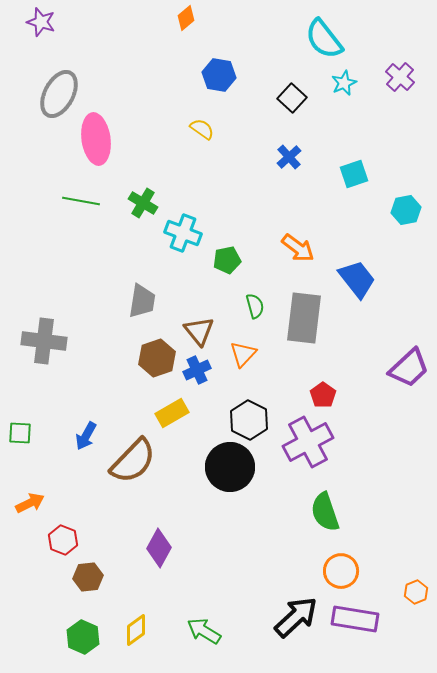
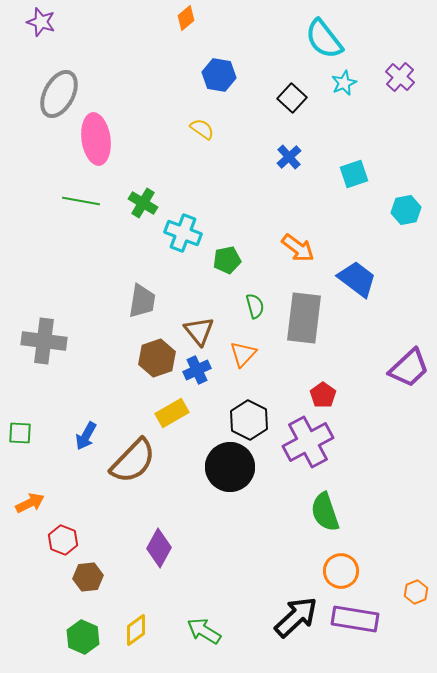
blue trapezoid at (357, 279): rotated 15 degrees counterclockwise
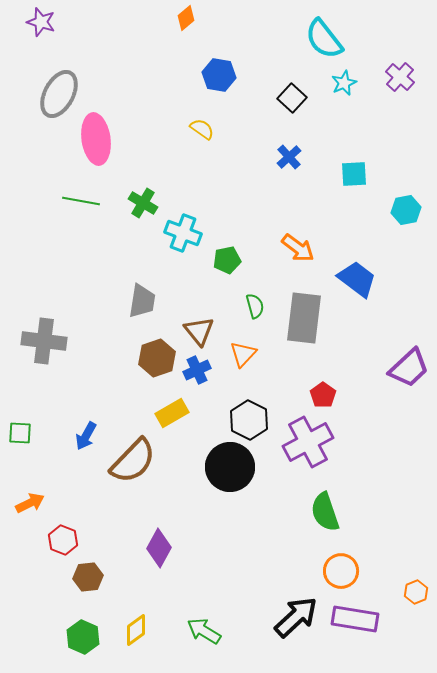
cyan square at (354, 174): rotated 16 degrees clockwise
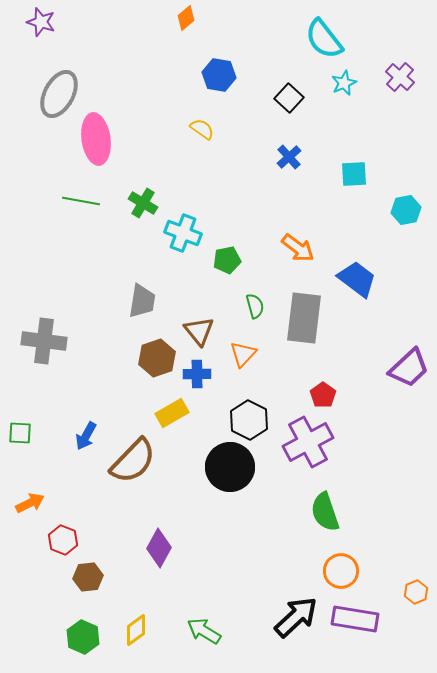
black square at (292, 98): moved 3 px left
blue cross at (197, 370): moved 4 px down; rotated 24 degrees clockwise
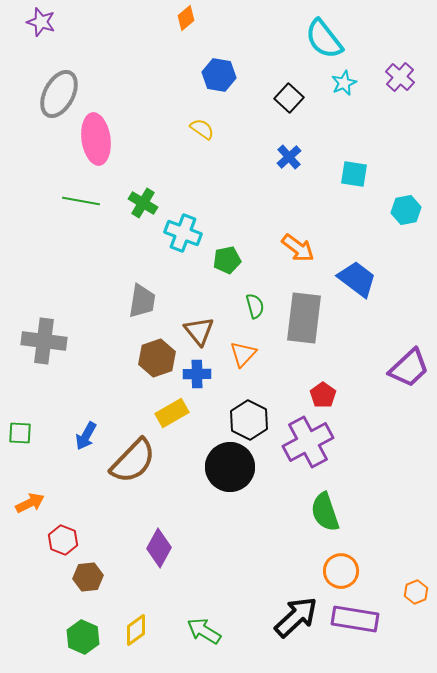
cyan square at (354, 174): rotated 12 degrees clockwise
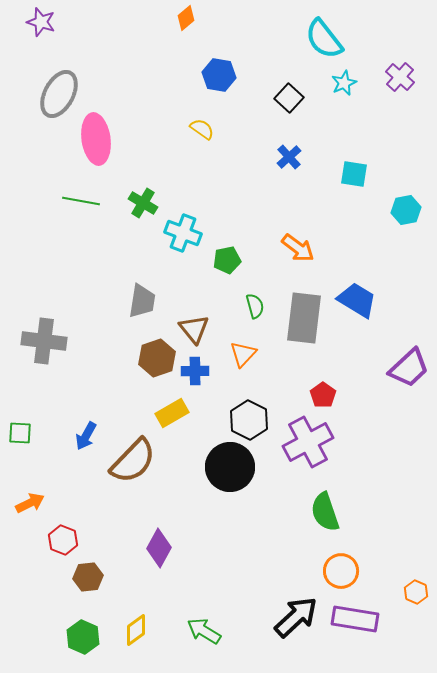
blue trapezoid at (357, 279): moved 21 px down; rotated 6 degrees counterclockwise
brown triangle at (199, 331): moved 5 px left, 2 px up
blue cross at (197, 374): moved 2 px left, 3 px up
orange hexagon at (416, 592): rotated 15 degrees counterclockwise
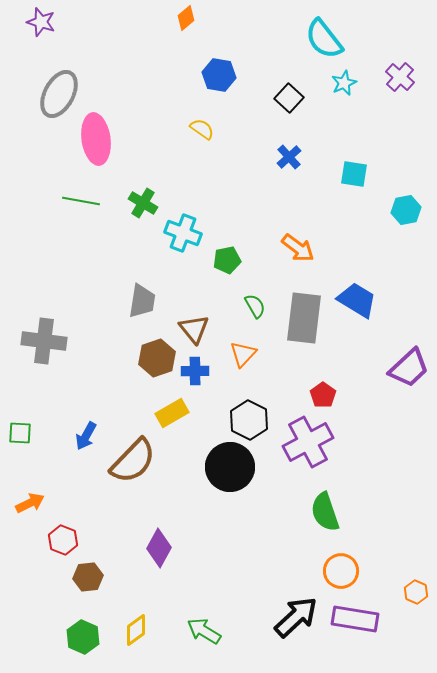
green semicircle at (255, 306): rotated 15 degrees counterclockwise
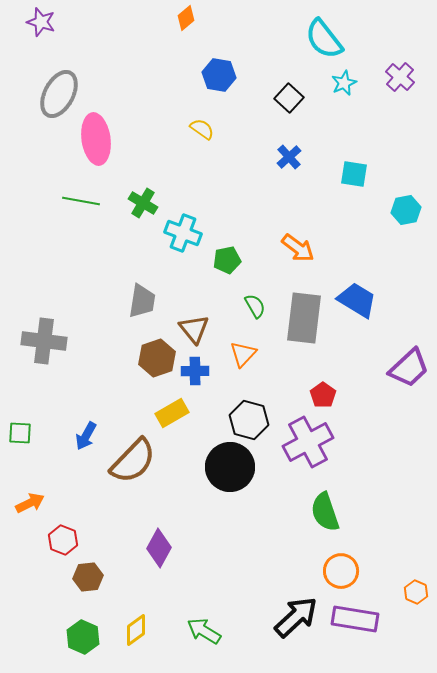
black hexagon at (249, 420): rotated 12 degrees counterclockwise
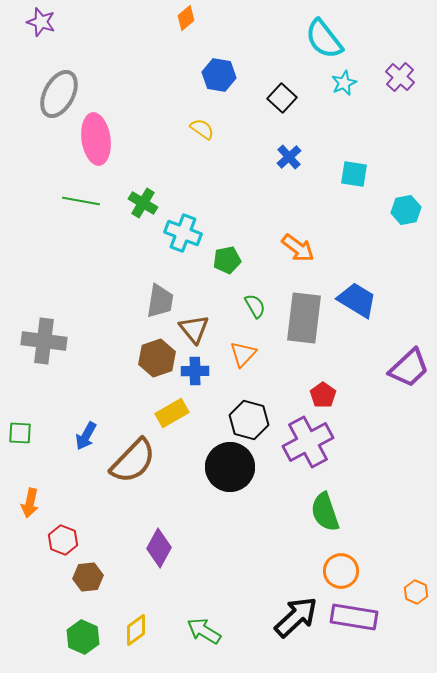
black square at (289, 98): moved 7 px left
gray trapezoid at (142, 301): moved 18 px right
orange arrow at (30, 503): rotated 128 degrees clockwise
purple rectangle at (355, 619): moved 1 px left, 2 px up
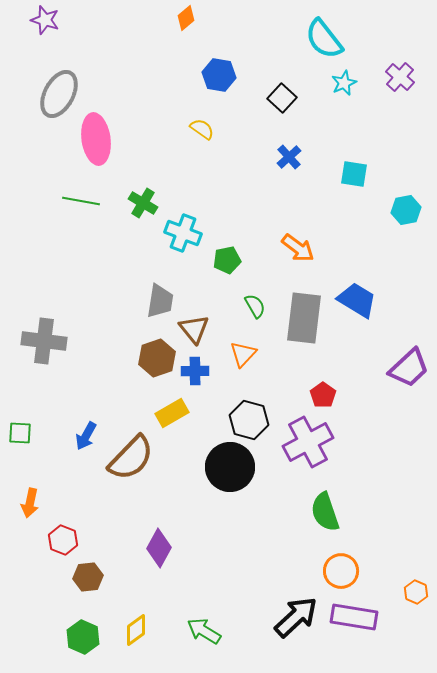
purple star at (41, 22): moved 4 px right, 2 px up
brown semicircle at (133, 461): moved 2 px left, 3 px up
